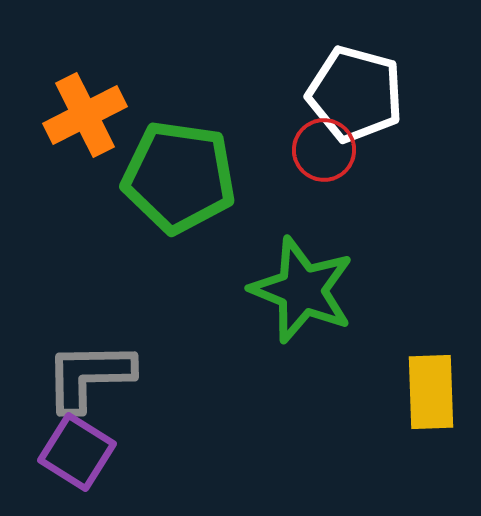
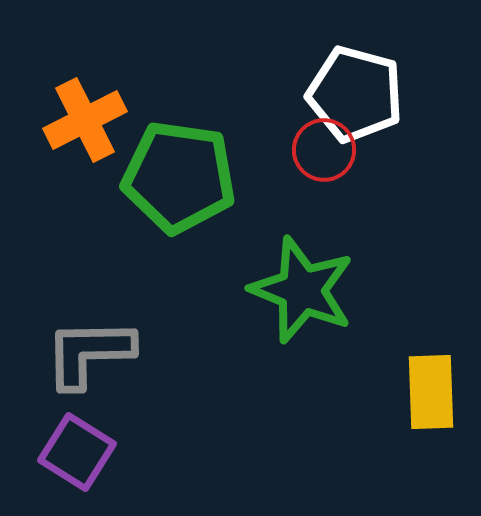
orange cross: moved 5 px down
gray L-shape: moved 23 px up
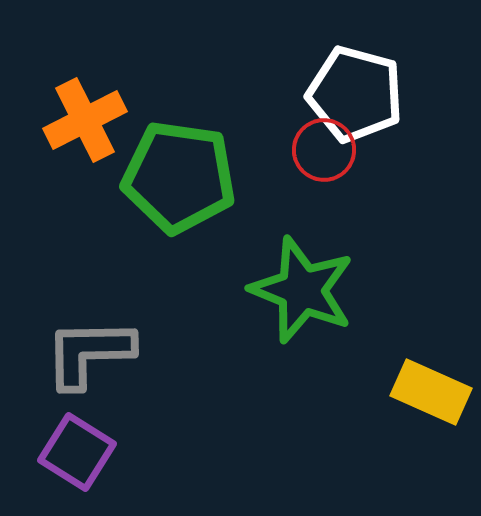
yellow rectangle: rotated 64 degrees counterclockwise
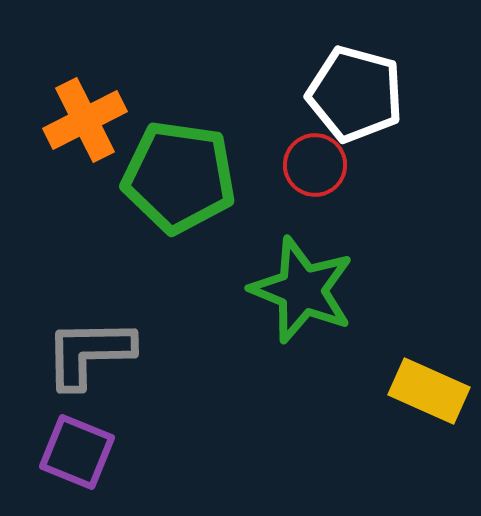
red circle: moved 9 px left, 15 px down
yellow rectangle: moved 2 px left, 1 px up
purple square: rotated 10 degrees counterclockwise
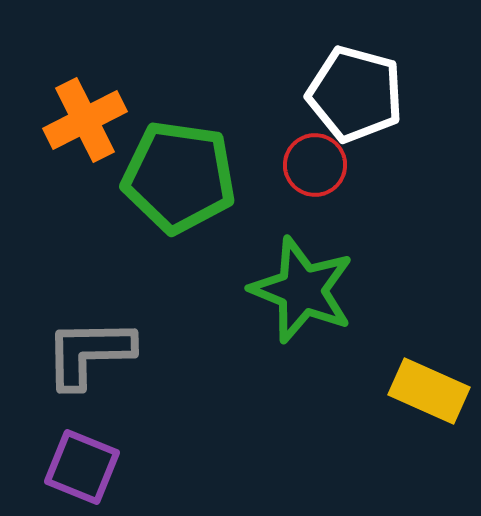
purple square: moved 5 px right, 15 px down
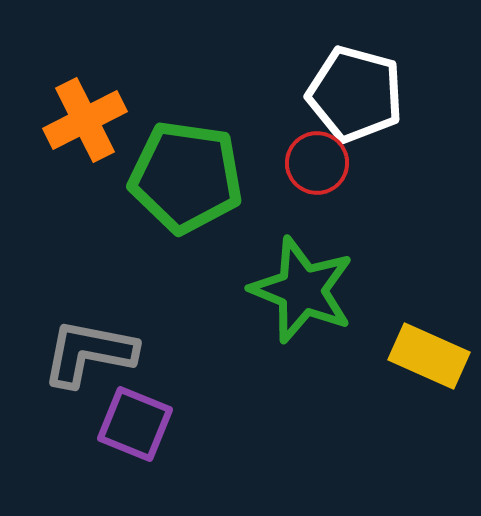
red circle: moved 2 px right, 2 px up
green pentagon: moved 7 px right
gray L-shape: rotated 12 degrees clockwise
yellow rectangle: moved 35 px up
purple square: moved 53 px right, 43 px up
